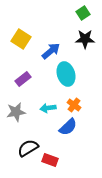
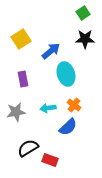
yellow square: rotated 24 degrees clockwise
purple rectangle: rotated 63 degrees counterclockwise
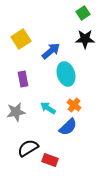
cyan arrow: rotated 42 degrees clockwise
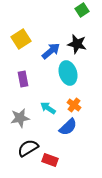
green square: moved 1 px left, 3 px up
black star: moved 8 px left, 5 px down; rotated 12 degrees clockwise
cyan ellipse: moved 2 px right, 1 px up
gray star: moved 4 px right, 6 px down
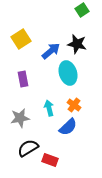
cyan arrow: moved 1 px right; rotated 42 degrees clockwise
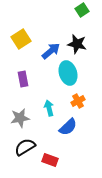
orange cross: moved 4 px right, 4 px up; rotated 24 degrees clockwise
black semicircle: moved 3 px left, 1 px up
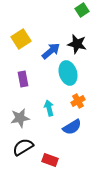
blue semicircle: moved 4 px right; rotated 12 degrees clockwise
black semicircle: moved 2 px left
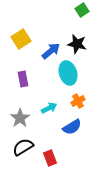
cyan arrow: rotated 77 degrees clockwise
gray star: rotated 24 degrees counterclockwise
red rectangle: moved 2 px up; rotated 49 degrees clockwise
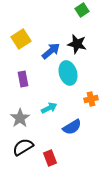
orange cross: moved 13 px right, 2 px up; rotated 16 degrees clockwise
